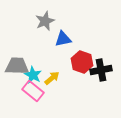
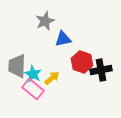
gray trapezoid: rotated 90 degrees counterclockwise
cyan star: moved 1 px up
pink rectangle: moved 2 px up
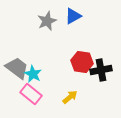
gray star: moved 2 px right
blue triangle: moved 10 px right, 23 px up; rotated 18 degrees counterclockwise
red hexagon: rotated 10 degrees counterclockwise
gray trapezoid: moved 2 px down; rotated 125 degrees clockwise
yellow arrow: moved 18 px right, 19 px down
pink rectangle: moved 2 px left, 5 px down
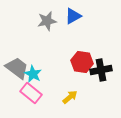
gray star: rotated 12 degrees clockwise
pink rectangle: moved 1 px up
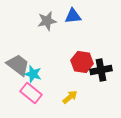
blue triangle: rotated 24 degrees clockwise
gray trapezoid: moved 1 px right, 3 px up
cyan star: rotated 12 degrees counterclockwise
